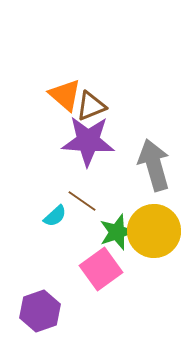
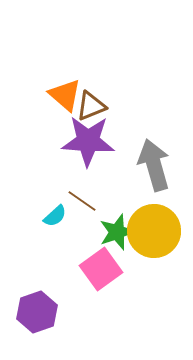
purple hexagon: moved 3 px left, 1 px down
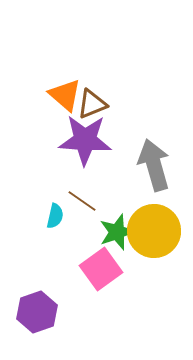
brown triangle: moved 1 px right, 2 px up
purple star: moved 3 px left, 1 px up
cyan semicircle: rotated 35 degrees counterclockwise
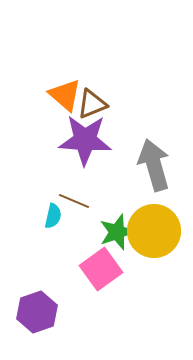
brown line: moved 8 px left; rotated 12 degrees counterclockwise
cyan semicircle: moved 2 px left
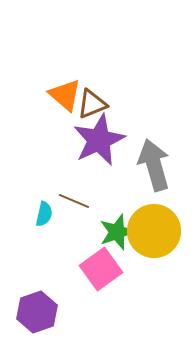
purple star: moved 14 px right; rotated 28 degrees counterclockwise
cyan semicircle: moved 9 px left, 2 px up
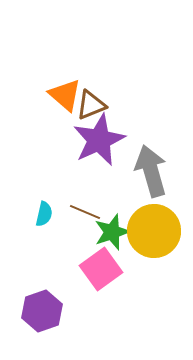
brown triangle: moved 1 px left, 1 px down
gray arrow: moved 3 px left, 6 px down
brown line: moved 11 px right, 11 px down
green star: moved 5 px left
purple hexagon: moved 5 px right, 1 px up
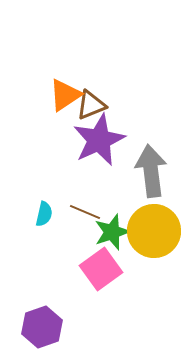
orange triangle: rotated 45 degrees clockwise
gray arrow: rotated 9 degrees clockwise
purple hexagon: moved 16 px down
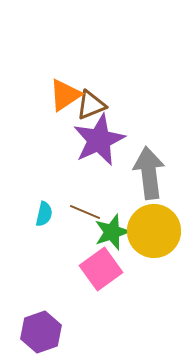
gray arrow: moved 2 px left, 2 px down
purple hexagon: moved 1 px left, 5 px down
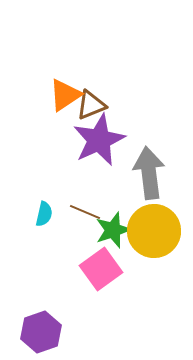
green star: moved 1 px right, 2 px up
